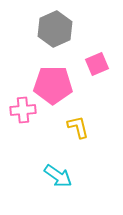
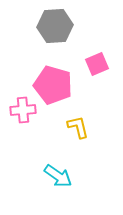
gray hexagon: moved 3 px up; rotated 20 degrees clockwise
pink pentagon: rotated 15 degrees clockwise
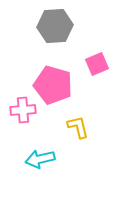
cyan arrow: moved 18 px left, 17 px up; rotated 132 degrees clockwise
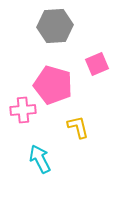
cyan arrow: rotated 76 degrees clockwise
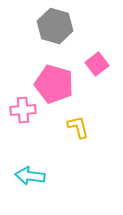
gray hexagon: rotated 20 degrees clockwise
pink square: rotated 15 degrees counterclockwise
pink pentagon: moved 1 px right, 1 px up
cyan arrow: moved 10 px left, 17 px down; rotated 56 degrees counterclockwise
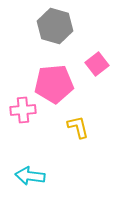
pink pentagon: rotated 21 degrees counterclockwise
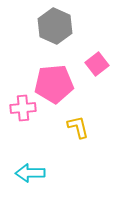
gray hexagon: rotated 8 degrees clockwise
pink cross: moved 2 px up
cyan arrow: moved 3 px up; rotated 8 degrees counterclockwise
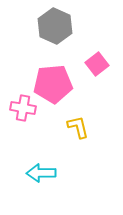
pink pentagon: moved 1 px left
pink cross: rotated 15 degrees clockwise
cyan arrow: moved 11 px right
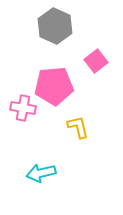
pink square: moved 1 px left, 3 px up
pink pentagon: moved 1 px right, 2 px down
cyan arrow: rotated 12 degrees counterclockwise
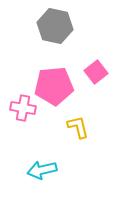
gray hexagon: rotated 12 degrees counterclockwise
pink square: moved 11 px down
cyan arrow: moved 1 px right, 3 px up
